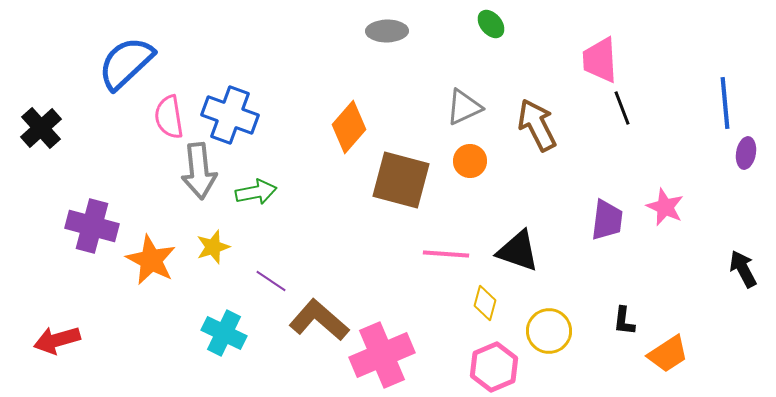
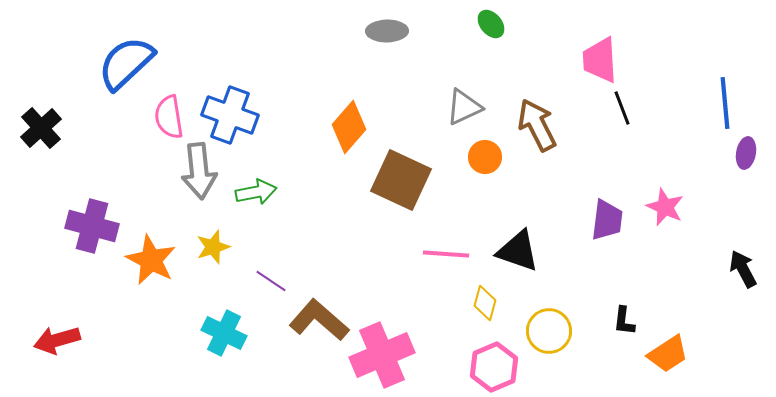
orange circle: moved 15 px right, 4 px up
brown square: rotated 10 degrees clockwise
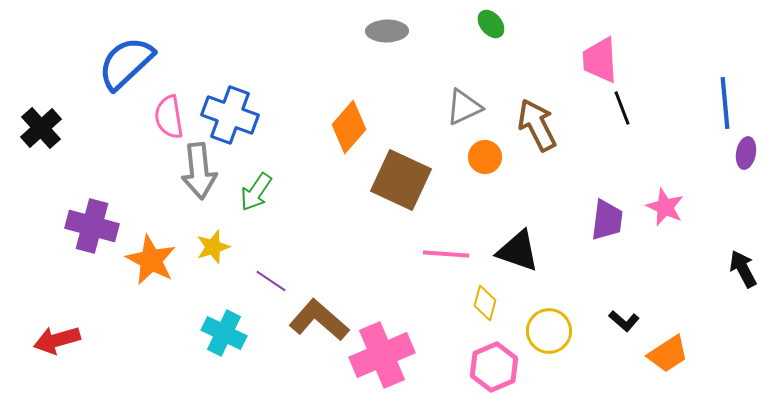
green arrow: rotated 135 degrees clockwise
black L-shape: rotated 56 degrees counterclockwise
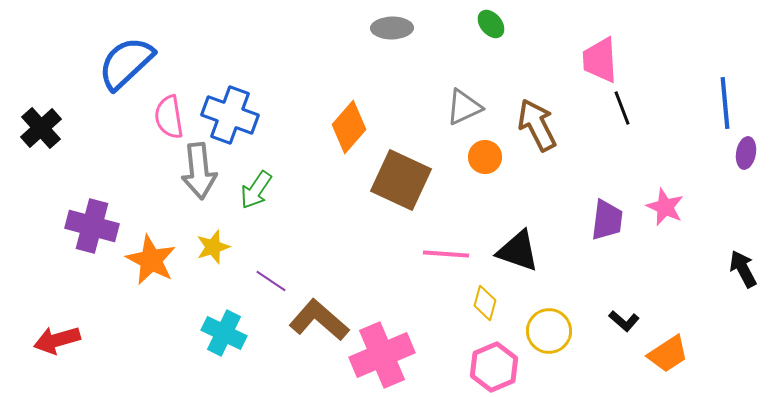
gray ellipse: moved 5 px right, 3 px up
green arrow: moved 2 px up
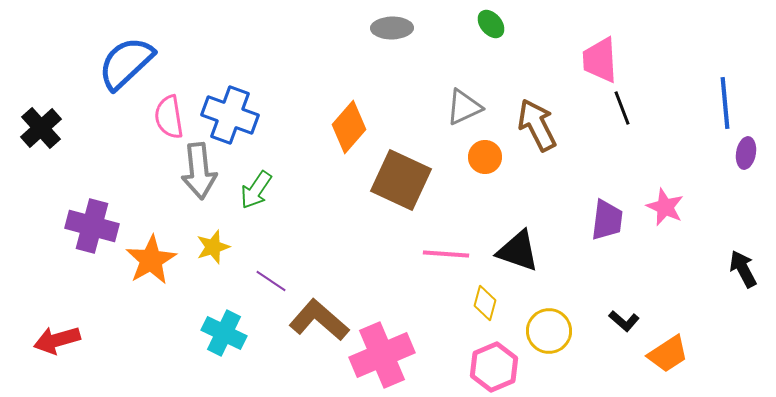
orange star: rotated 15 degrees clockwise
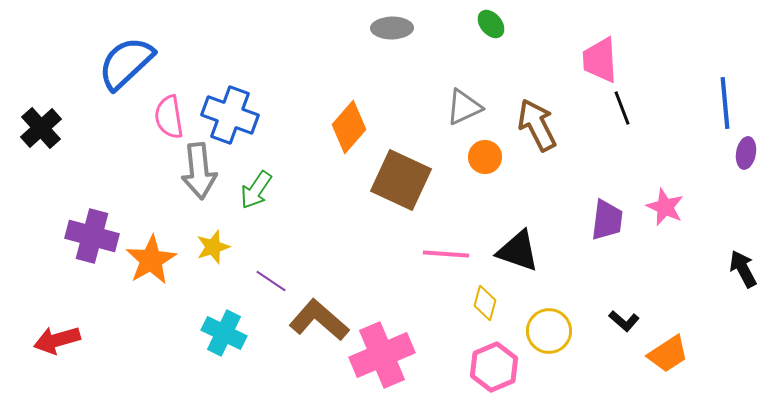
purple cross: moved 10 px down
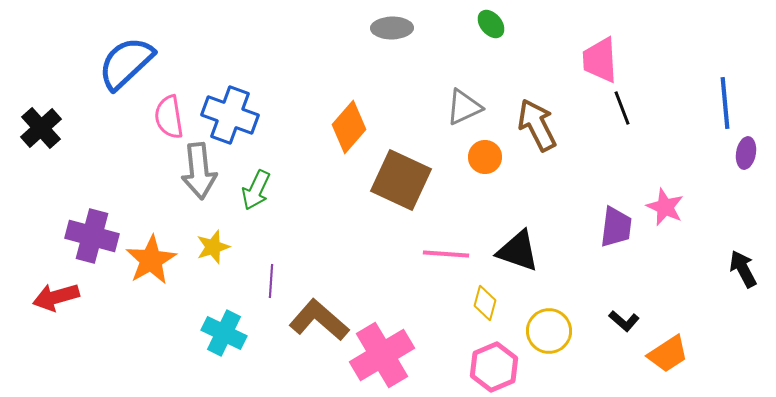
green arrow: rotated 9 degrees counterclockwise
purple trapezoid: moved 9 px right, 7 px down
purple line: rotated 60 degrees clockwise
red arrow: moved 1 px left, 43 px up
pink cross: rotated 8 degrees counterclockwise
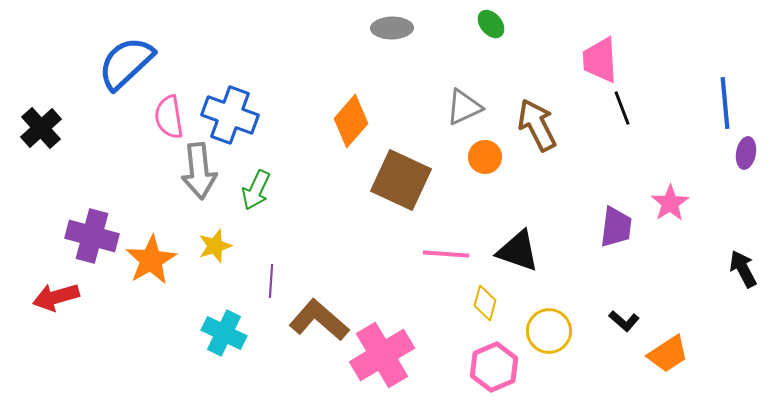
orange diamond: moved 2 px right, 6 px up
pink star: moved 5 px right, 4 px up; rotated 15 degrees clockwise
yellow star: moved 2 px right, 1 px up
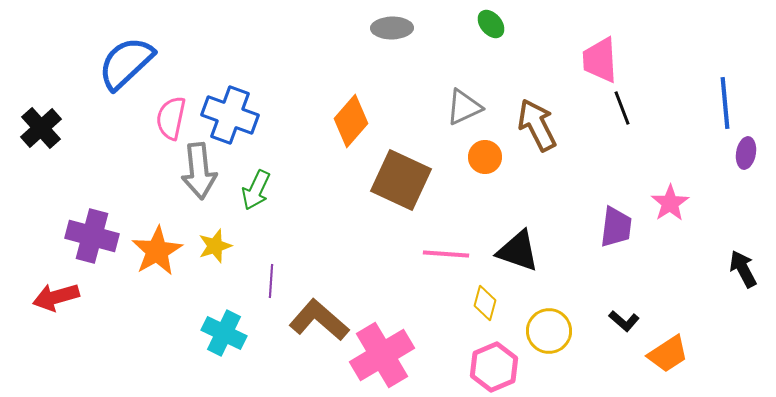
pink semicircle: moved 2 px right, 1 px down; rotated 21 degrees clockwise
orange star: moved 6 px right, 9 px up
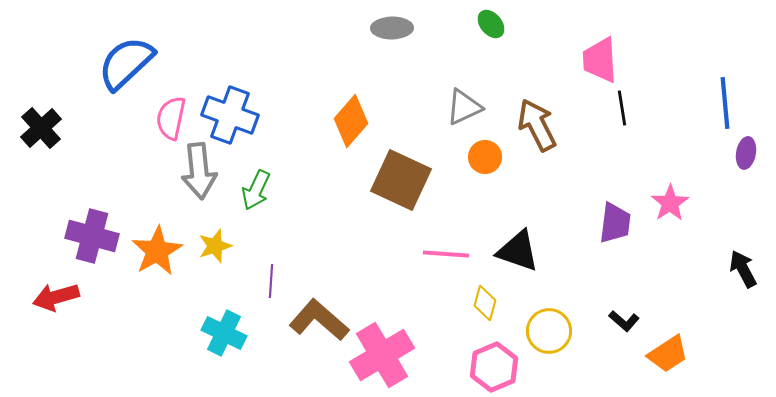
black line: rotated 12 degrees clockwise
purple trapezoid: moved 1 px left, 4 px up
